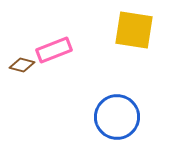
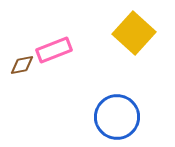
yellow square: moved 3 px down; rotated 33 degrees clockwise
brown diamond: rotated 25 degrees counterclockwise
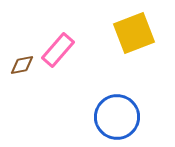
yellow square: rotated 27 degrees clockwise
pink rectangle: moved 4 px right; rotated 28 degrees counterclockwise
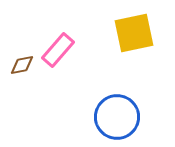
yellow square: rotated 9 degrees clockwise
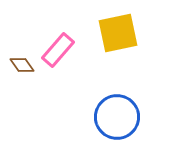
yellow square: moved 16 px left
brown diamond: rotated 65 degrees clockwise
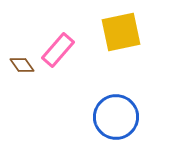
yellow square: moved 3 px right, 1 px up
blue circle: moved 1 px left
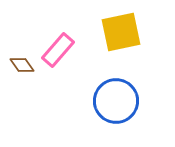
blue circle: moved 16 px up
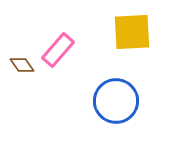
yellow square: moved 11 px right; rotated 9 degrees clockwise
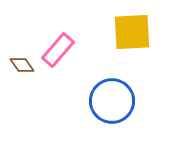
blue circle: moved 4 px left
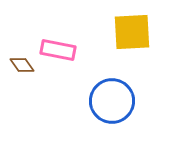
pink rectangle: rotated 60 degrees clockwise
